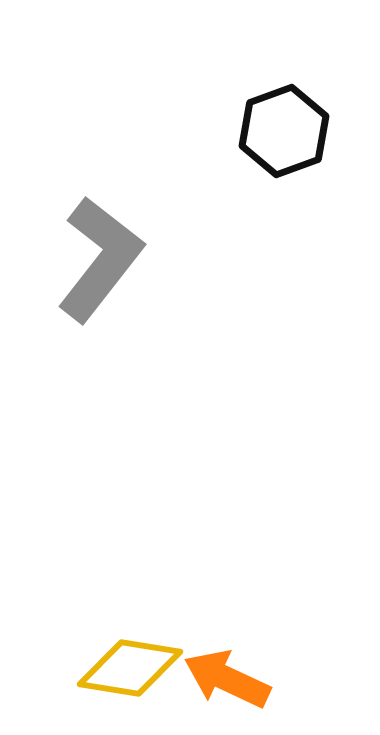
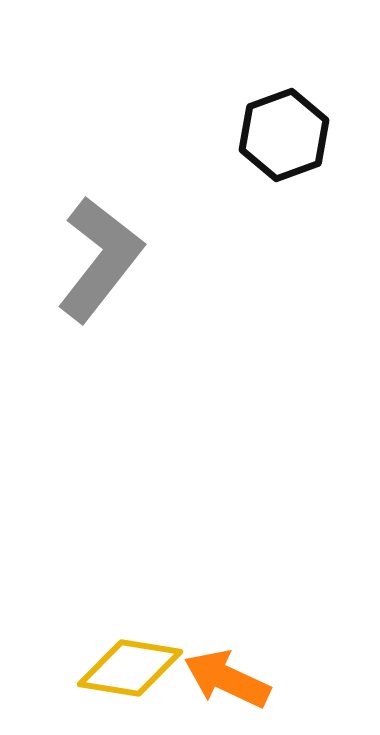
black hexagon: moved 4 px down
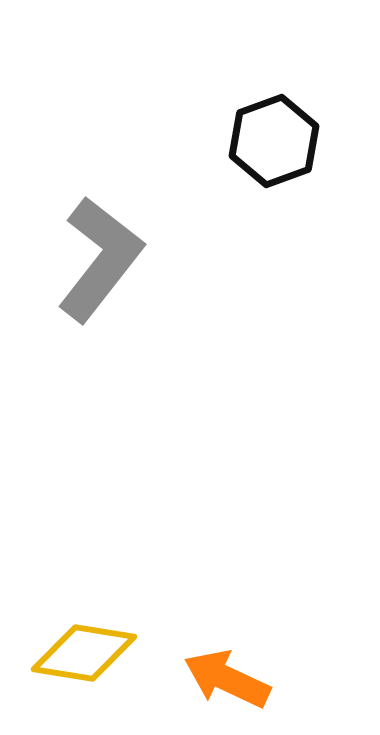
black hexagon: moved 10 px left, 6 px down
yellow diamond: moved 46 px left, 15 px up
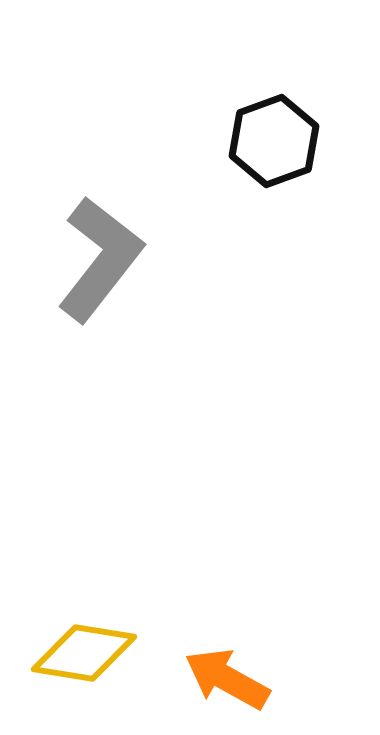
orange arrow: rotated 4 degrees clockwise
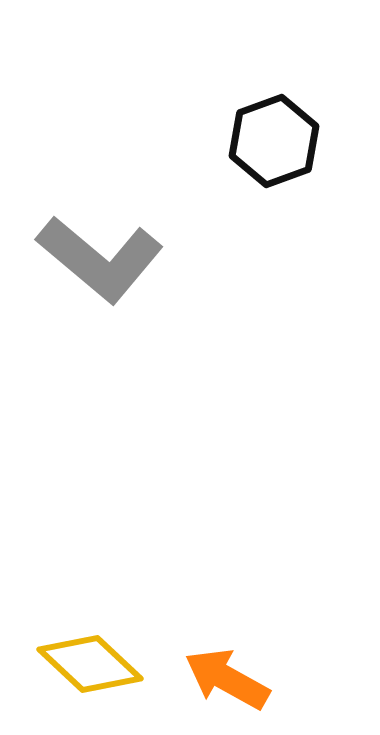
gray L-shape: rotated 92 degrees clockwise
yellow diamond: moved 6 px right, 11 px down; rotated 34 degrees clockwise
